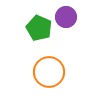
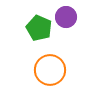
orange circle: moved 1 px right, 2 px up
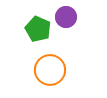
green pentagon: moved 1 px left, 1 px down
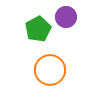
green pentagon: rotated 20 degrees clockwise
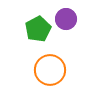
purple circle: moved 2 px down
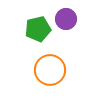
green pentagon: rotated 15 degrees clockwise
